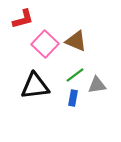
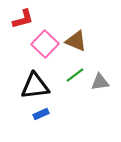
gray triangle: moved 3 px right, 3 px up
blue rectangle: moved 32 px left, 16 px down; rotated 56 degrees clockwise
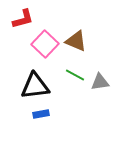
green line: rotated 66 degrees clockwise
blue rectangle: rotated 14 degrees clockwise
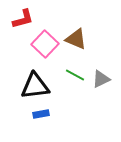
brown triangle: moved 2 px up
gray triangle: moved 1 px right, 3 px up; rotated 18 degrees counterclockwise
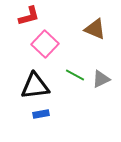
red L-shape: moved 6 px right, 3 px up
brown triangle: moved 19 px right, 10 px up
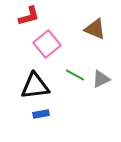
pink square: moved 2 px right; rotated 8 degrees clockwise
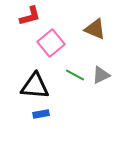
red L-shape: moved 1 px right
pink square: moved 4 px right, 1 px up
gray triangle: moved 4 px up
black triangle: rotated 12 degrees clockwise
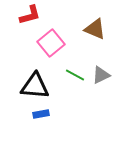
red L-shape: moved 1 px up
